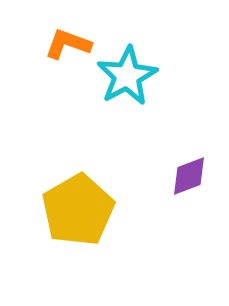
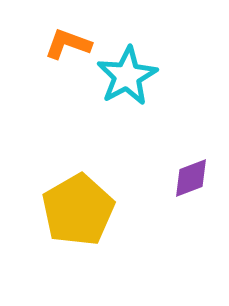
purple diamond: moved 2 px right, 2 px down
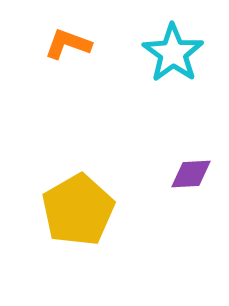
cyan star: moved 46 px right, 23 px up; rotated 8 degrees counterclockwise
purple diamond: moved 4 px up; rotated 18 degrees clockwise
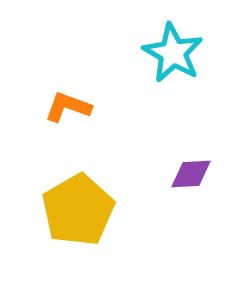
orange L-shape: moved 63 px down
cyan star: rotated 6 degrees counterclockwise
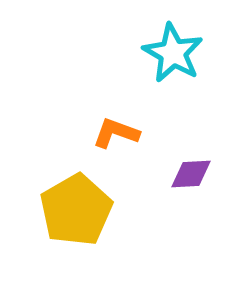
orange L-shape: moved 48 px right, 26 px down
yellow pentagon: moved 2 px left
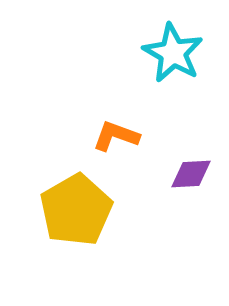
orange L-shape: moved 3 px down
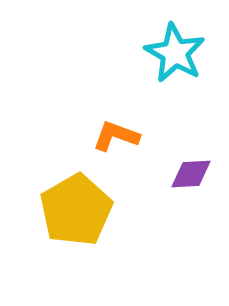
cyan star: moved 2 px right
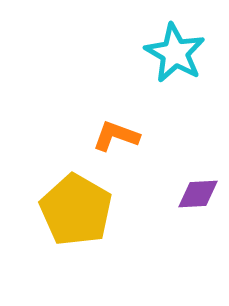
purple diamond: moved 7 px right, 20 px down
yellow pentagon: rotated 12 degrees counterclockwise
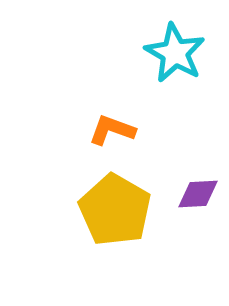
orange L-shape: moved 4 px left, 6 px up
yellow pentagon: moved 39 px right
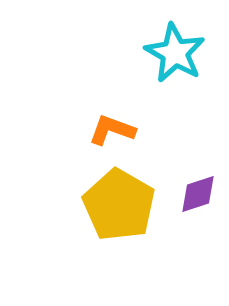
purple diamond: rotated 15 degrees counterclockwise
yellow pentagon: moved 4 px right, 5 px up
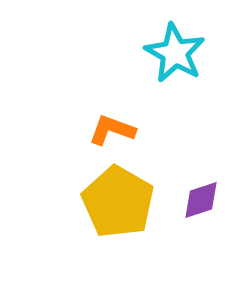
purple diamond: moved 3 px right, 6 px down
yellow pentagon: moved 1 px left, 3 px up
